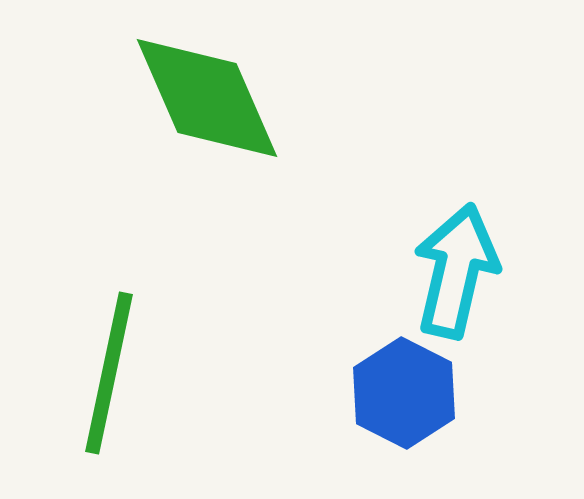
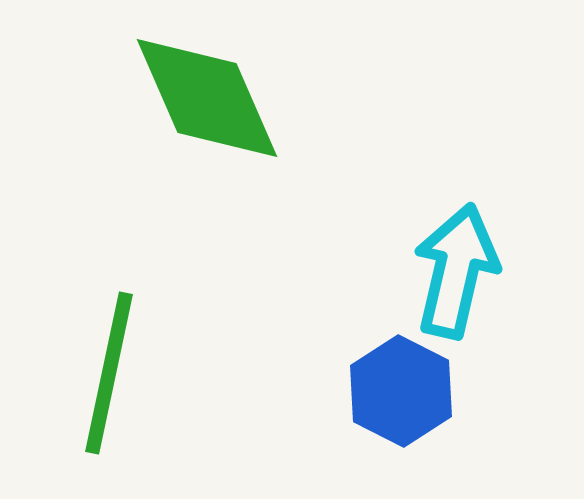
blue hexagon: moved 3 px left, 2 px up
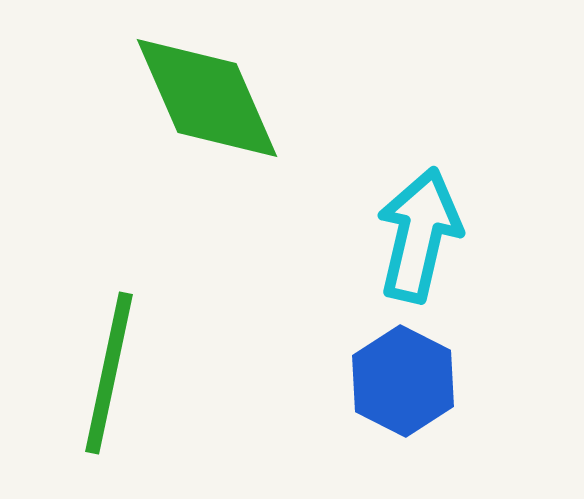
cyan arrow: moved 37 px left, 36 px up
blue hexagon: moved 2 px right, 10 px up
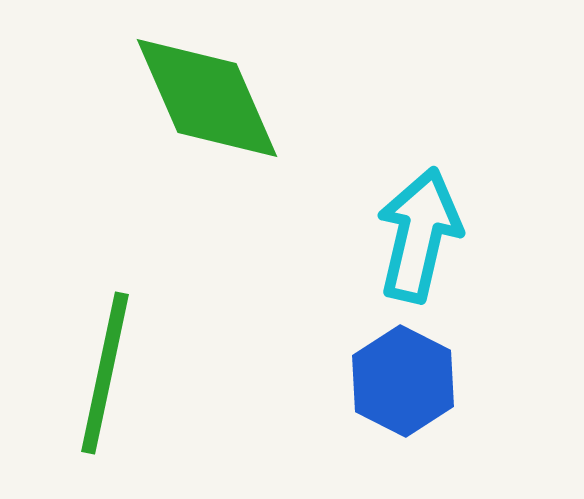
green line: moved 4 px left
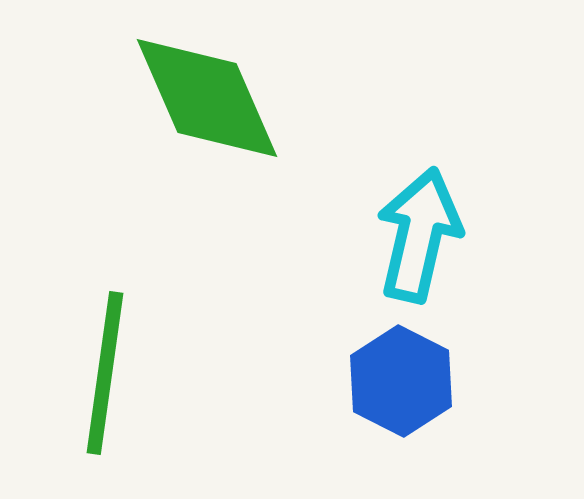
green line: rotated 4 degrees counterclockwise
blue hexagon: moved 2 px left
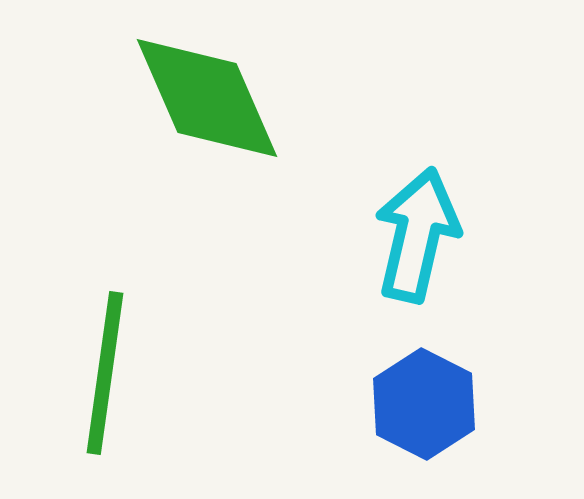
cyan arrow: moved 2 px left
blue hexagon: moved 23 px right, 23 px down
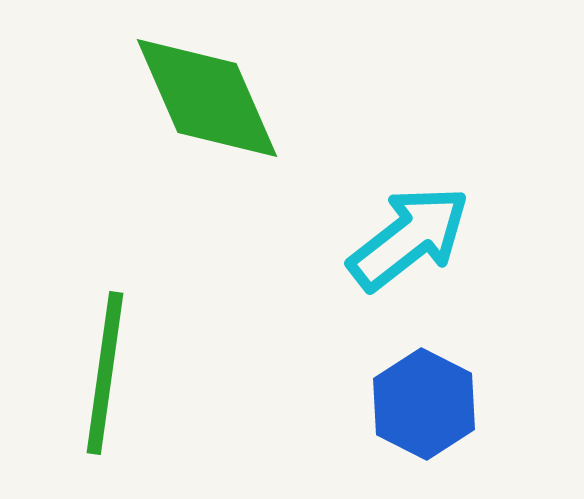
cyan arrow: moved 8 px left, 3 px down; rotated 39 degrees clockwise
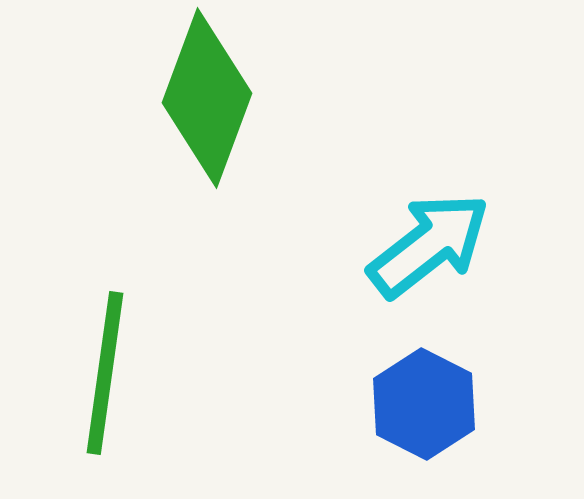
green diamond: rotated 44 degrees clockwise
cyan arrow: moved 20 px right, 7 px down
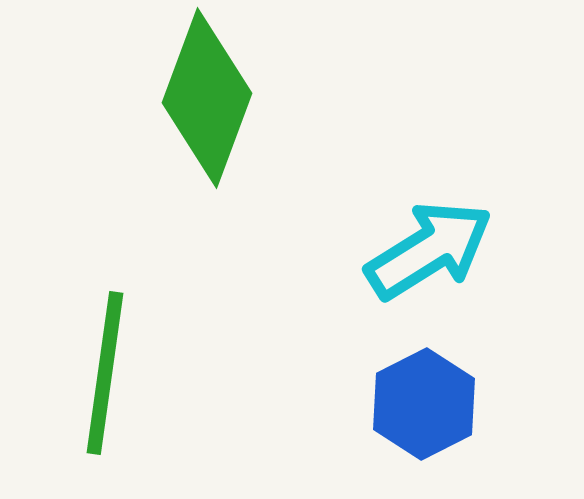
cyan arrow: moved 5 px down; rotated 6 degrees clockwise
blue hexagon: rotated 6 degrees clockwise
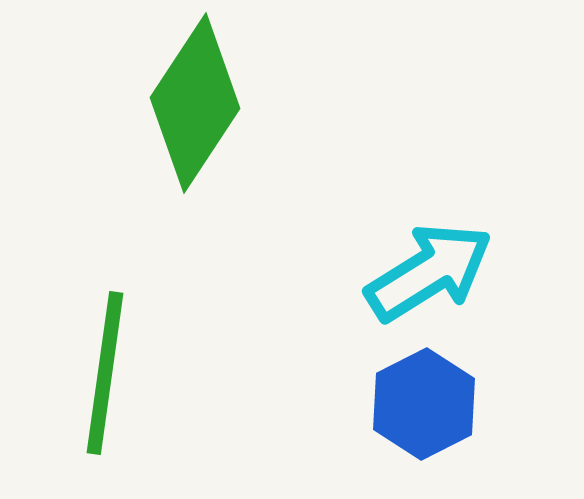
green diamond: moved 12 px left, 5 px down; rotated 13 degrees clockwise
cyan arrow: moved 22 px down
